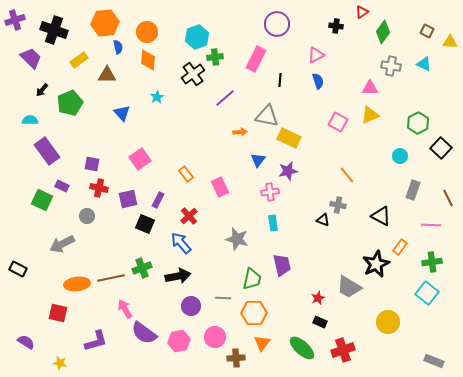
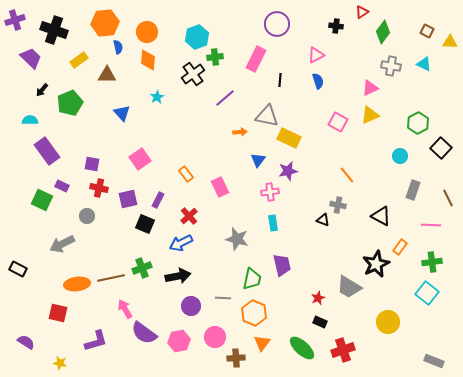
pink triangle at (370, 88): rotated 24 degrees counterclockwise
blue arrow at (181, 243): rotated 75 degrees counterclockwise
orange hexagon at (254, 313): rotated 25 degrees clockwise
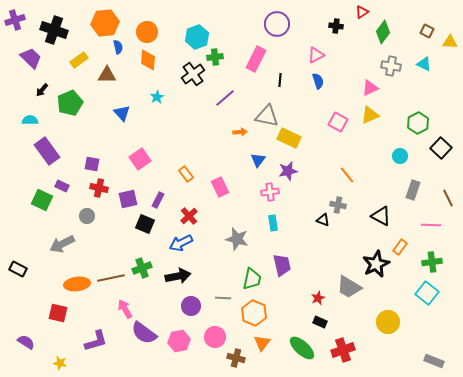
brown cross at (236, 358): rotated 18 degrees clockwise
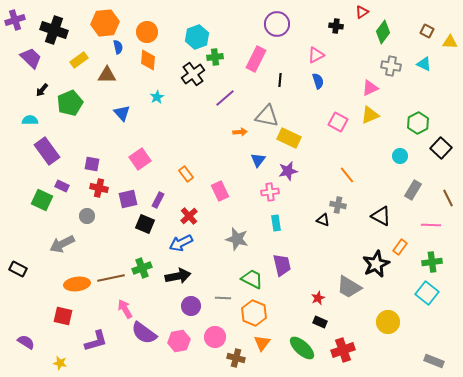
pink rectangle at (220, 187): moved 4 px down
gray rectangle at (413, 190): rotated 12 degrees clockwise
cyan rectangle at (273, 223): moved 3 px right
green trapezoid at (252, 279): rotated 75 degrees counterclockwise
red square at (58, 313): moved 5 px right, 3 px down
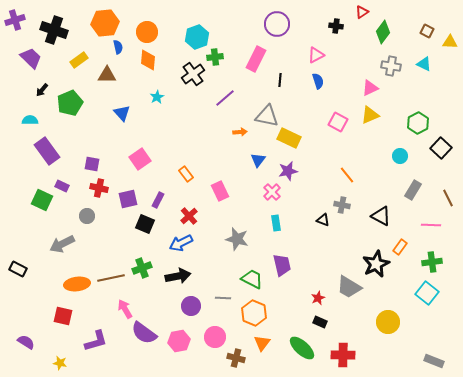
pink cross at (270, 192): moved 2 px right; rotated 36 degrees counterclockwise
gray cross at (338, 205): moved 4 px right
red cross at (343, 350): moved 5 px down; rotated 20 degrees clockwise
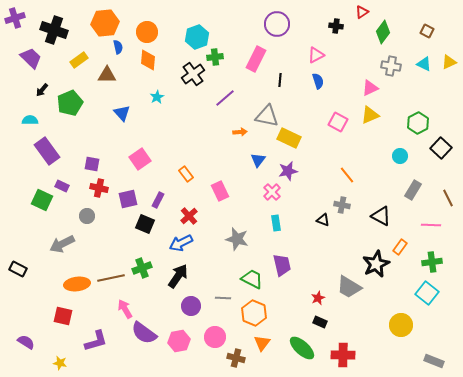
purple cross at (15, 20): moved 2 px up
yellow triangle at (450, 42): moved 1 px left, 20 px down; rotated 28 degrees counterclockwise
black arrow at (178, 276): rotated 45 degrees counterclockwise
yellow circle at (388, 322): moved 13 px right, 3 px down
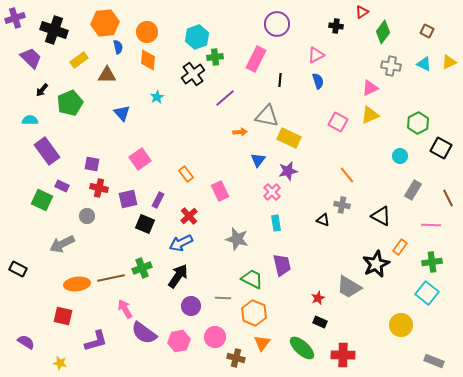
black square at (441, 148): rotated 15 degrees counterclockwise
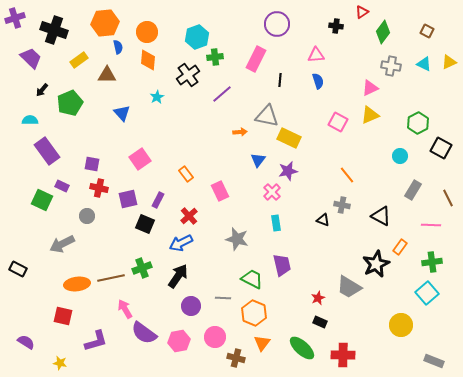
pink triangle at (316, 55): rotated 24 degrees clockwise
black cross at (193, 74): moved 5 px left, 1 px down
purple line at (225, 98): moved 3 px left, 4 px up
cyan square at (427, 293): rotated 10 degrees clockwise
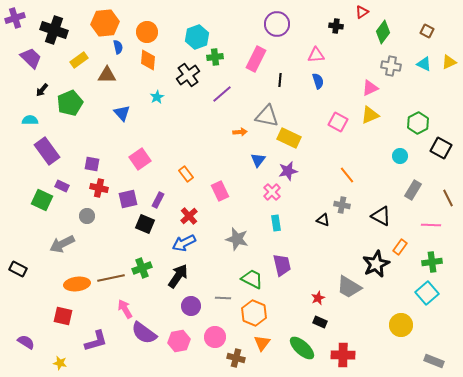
blue arrow at (181, 243): moved 3 px right
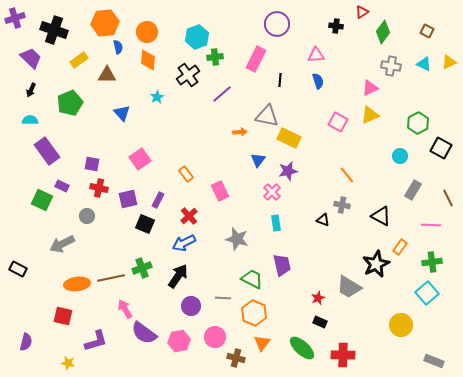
black arrow at (42, 90): moved 11 px left; rotated 16 degrees counterclockwise
purple semicircle at (26, 342): rotated 72 degrees clockwise
yellow star at (60, 363): moved 8 px right
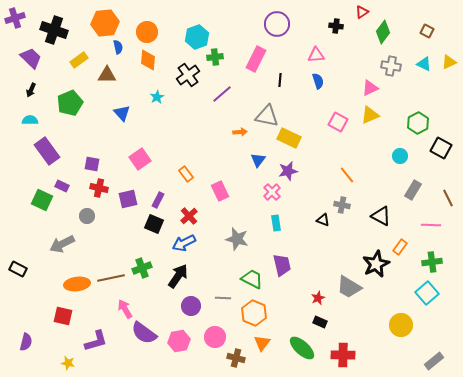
black square at (145, 224): moved 9 px right
gray rectangle at (434, 361): rotated 60 degrees counterclockwise
